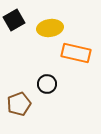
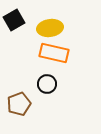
orange rectangle: moved 22 px left
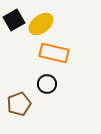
yellow ellipse: moved 9 px left, 4 px up; rotated 30 degrees counterclockwise
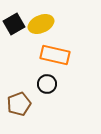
black square: moved 4 px down
yellow ellipse: rotated 15 degrees clockwise
orange rectangle: moved 1 px right, 2 px down
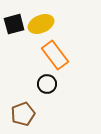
black square: rotated 15 degrees clockwise
orange rectangle: rotated 40 degrees clockwise
brown pentagon: moved 4 px right, 10 px down
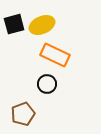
yellow ellipse: moved 1 px right, 1 px down
orange rectangle: rotated 28 degrees counterclockwise
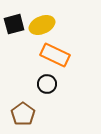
brown pentagon: rotated 15 degrees counterclockwise
